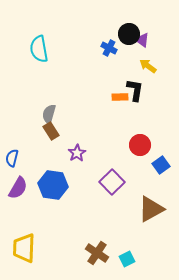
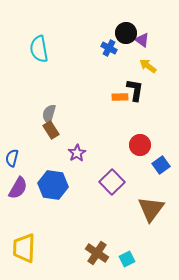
black circle: moved 3 px left, 1 px up
brown rectangle: moved 1 px up
brown triangle: rotated 24 degrees counterclockwise
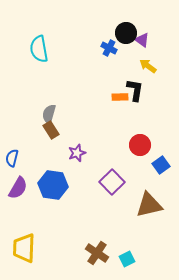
purple star: rotated 12 degrees clockwise
brown triangle: moved 2 px left, 4 px up; rotated 40 degrees clockwise
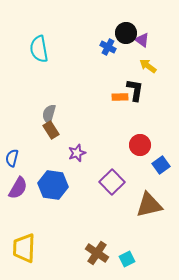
blue cross: moved 1 px left, 1 px up
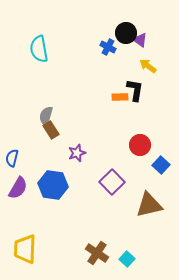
purple triangle: moved 2 px left
gray semicircle: moved 3 px left, 2 px down
blue square: rotated 12 degrees counterclockwise
yellow trapezoid: moved 1 px right, 1 px down
cyan square: rotated 21 degrees counterclockwise
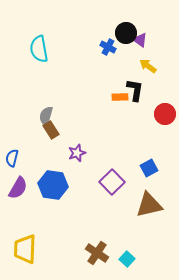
red circle: moved 25 px right, 31 px up
blue square: moved 12 px left, 3 px down; rotated 18 degrees clockwise
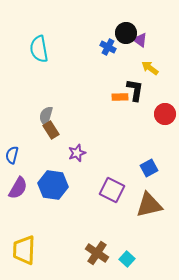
yellow arrow: moved 2 px right, 2 px down
blue semicircle: moved 3 px up
purple square: moved 8 px down; rotated 20 degrees counterclockwise
yellow trapezoid: moved 1 px left, 1 px down
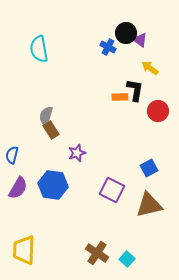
red circle: moved 7 px left, 3 px up
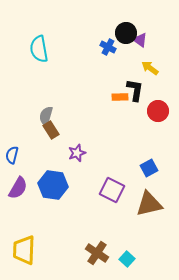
brown triangle: moved 1 px up
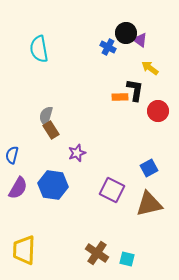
cyan square: rotated 28 degrees counterclockwise
